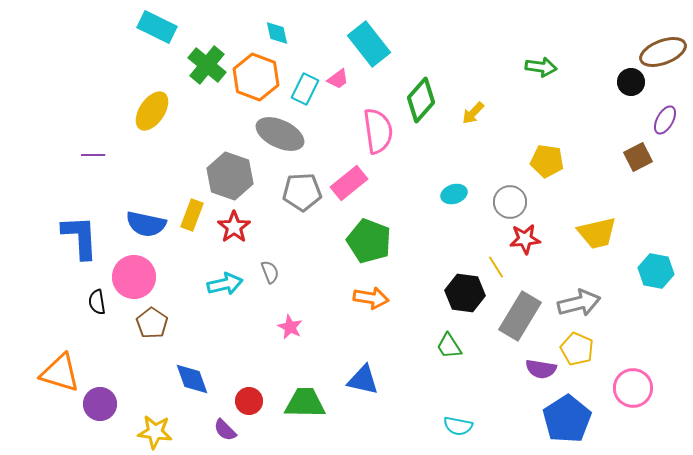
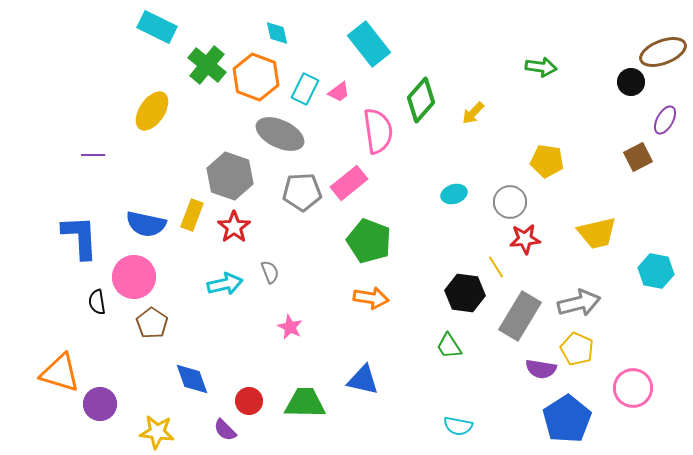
pink trapezoid at (338, 79): moved 1 px right, 13 px down
yellow star at (155, 432): moved 2 px right
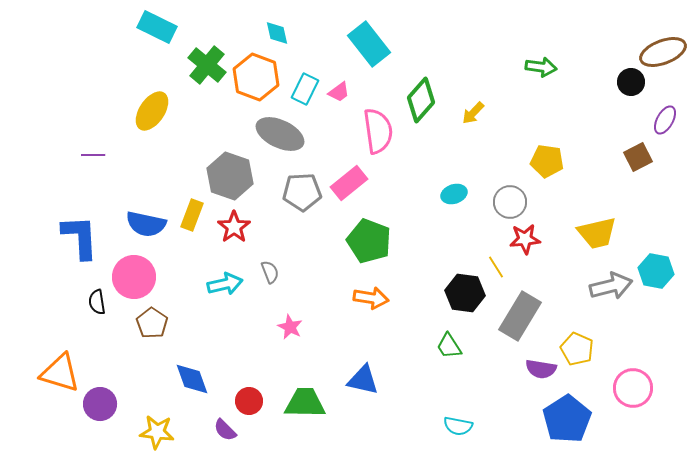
gray arrow at (579, 303): moved 32 px right, 17 px up
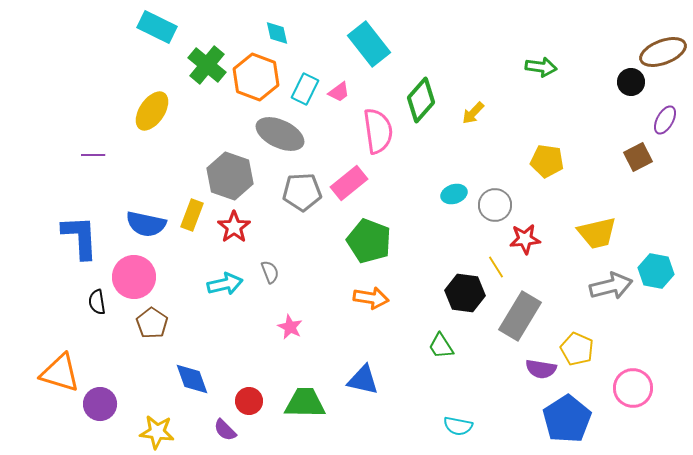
gray circle at (510, 202): moved 15 px left, 3 px down
green trapezoid at (449, 346): moved 8 px left
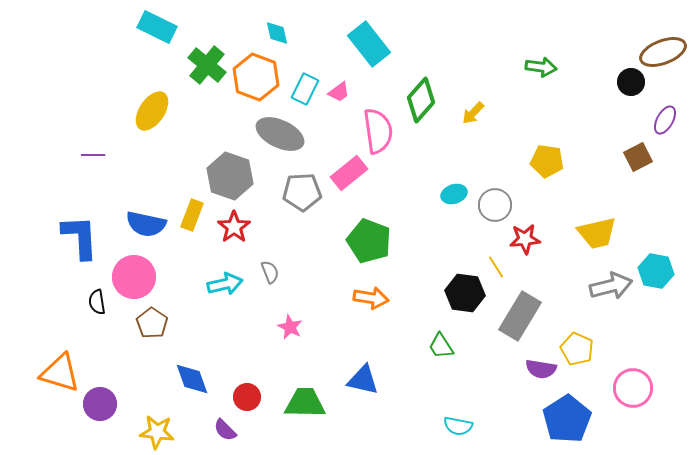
pink rectangle at (349, 183): moved 10 px up
red circle at (249, 401): moved 2 px left, 4 px up
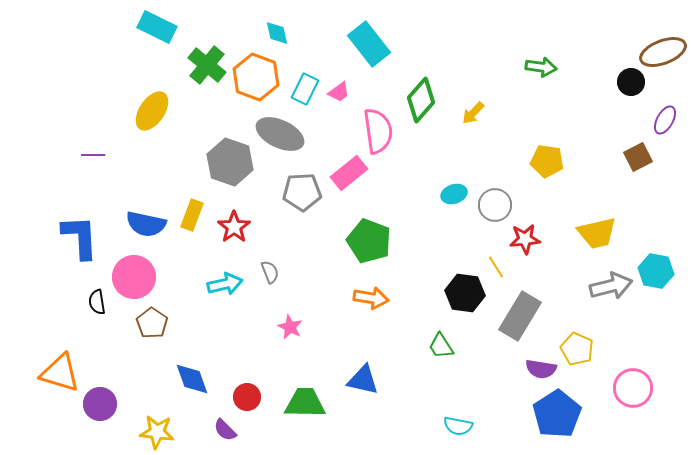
gray hexagon at (230, 176): moved 14 px up
blue pentagon at (567, 419): moved 10 px left, 5 px up
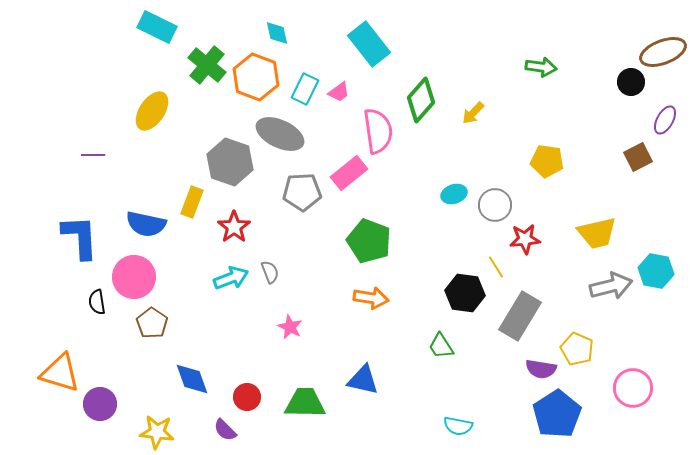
yellow rectangle at (192, 215): moved 13 px up
cyan arrow at (225, 284): moved 6 px right, 6 px up; rotated 8 degrees counterclockwise
